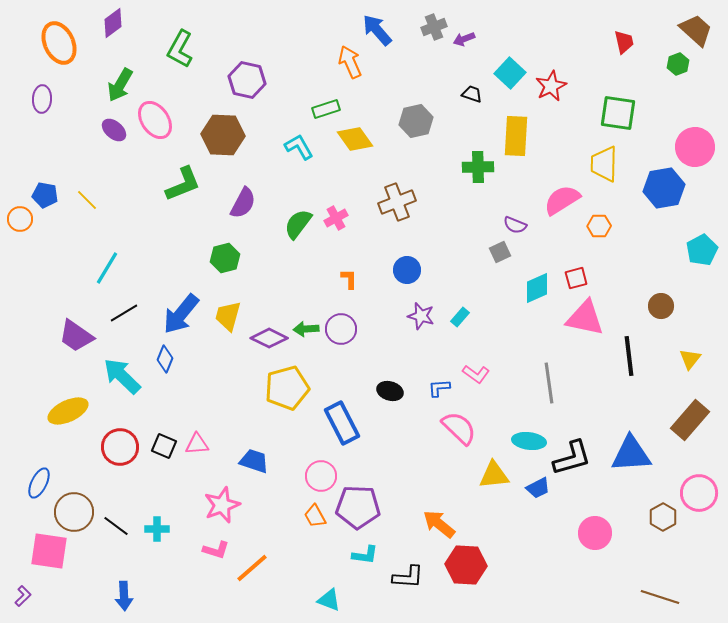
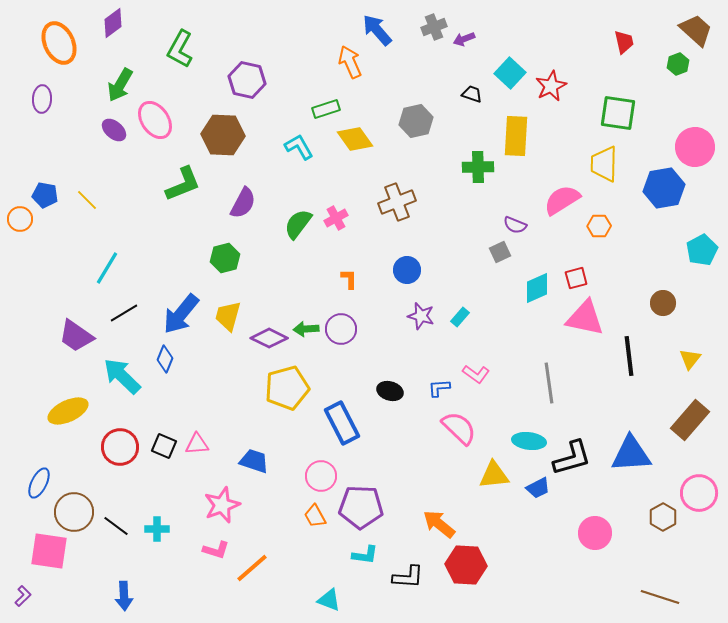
brown circle at (661, 306): moved 2 px right, 3 px up
purple pentagon at (358, 507): moved 3 px right
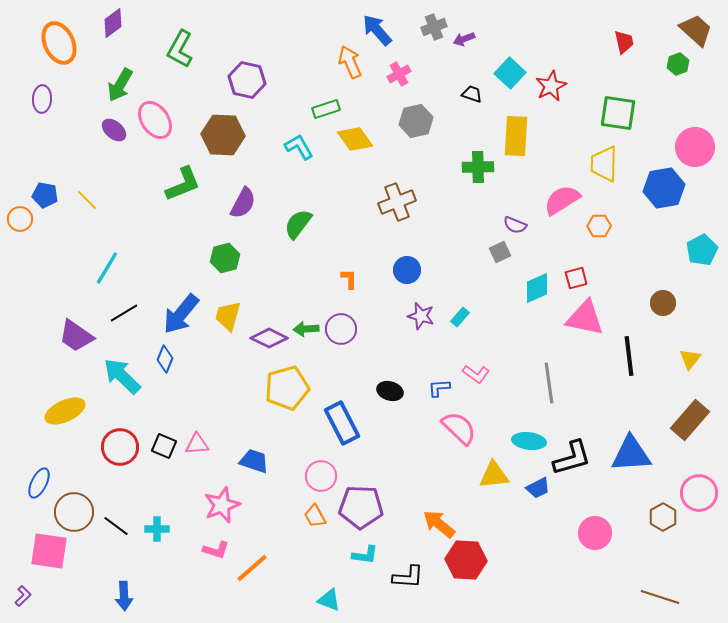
pink cross at (336, 218): moved 63 px right, 144 px up
yellow ellipse at (68, 411): moved 3 px left
red hexagon at (466, 565): moved 5 px up
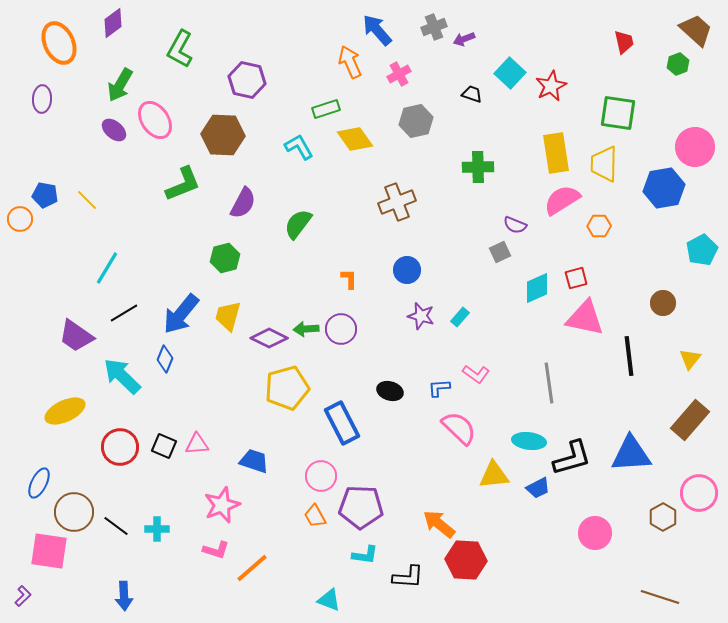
yellow rectangle at (516, 136): moved 40 px right, 17 px down; rotated 12 degrees counterclockwise
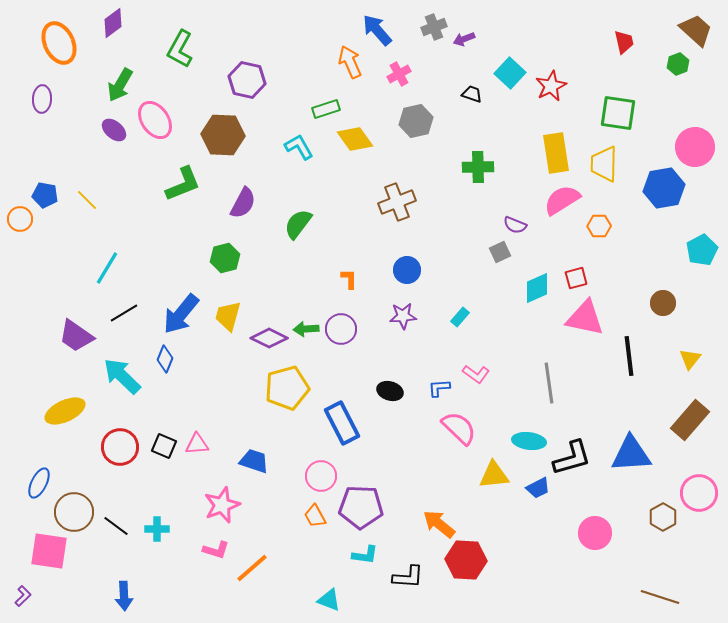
purple star at (421, 316): moved 18 px left; rotated 20 degrees counterclockwise
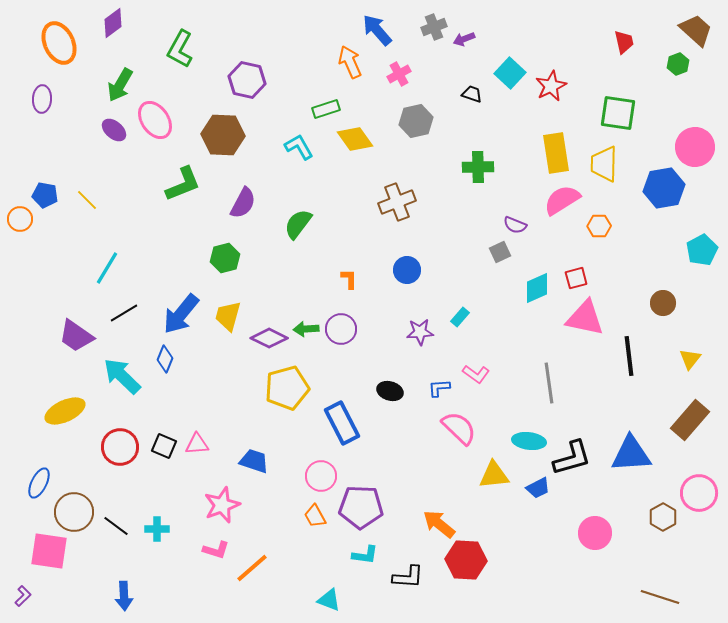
purple star at (403, 316): moved 17 px right, 16 px down
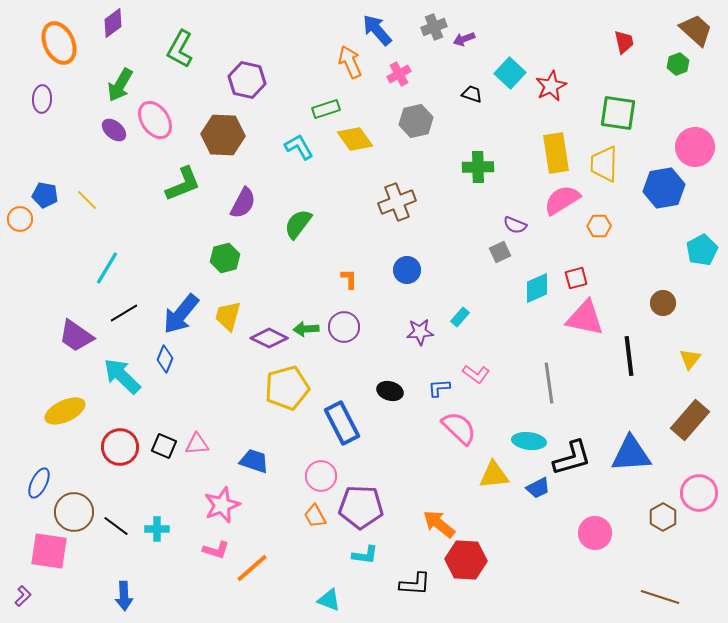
purple circle at (341, 329): moved 3 px right, 2 px up
black L-shape at (408, 577): moved 7 px right, 7 px down
